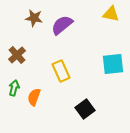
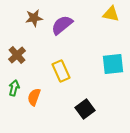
brown star: rotated 18 degrees counterclockwise
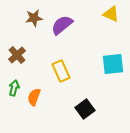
yellow triangle: rotated 12 degrees clockwise
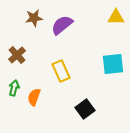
yellow triangle: moved 5 px right, 3 px down; rotated 24 degrees counterclockwise
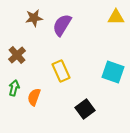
purple semicircle: rotated 20 degrees counterclockwise
cyan square: moved 8 px down; rotated 25 degrees clockwise
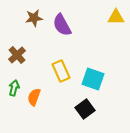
purple semicircle: rotated 60 degrees counterclockwise
cyan square: moved 20 px left, 7 px down
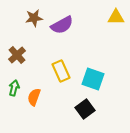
purple semicircle: rotated 90 degrees counterclockwise
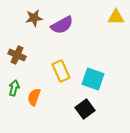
brown cross: rotated 24 degrees counterclockwise
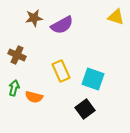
yellow triangle: rotated 18 degrees clockwise
orange semicircle: rotated 96 degrees counterclockwise
